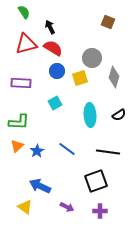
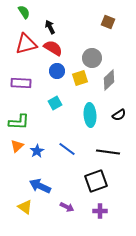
gray diamond: moved 5 px left, 3 px down; rotated 30 degrees clockwise
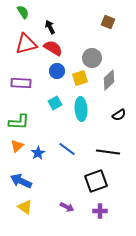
green semicircle: moved 1 px left
cyan ellipse: moved 9 px left, 6 px up
blue star: moved 1 px right, 2 px down
blue arrow: moved 19 px left, 5 px up
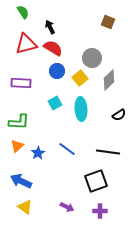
yellow square: rotated 21 degrees counterclockwise
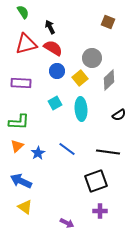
purple arrow: moved 16 px down
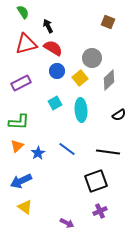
black arrow: moved 2 px left, 1 px up
purple rectangle: rotated 30 degrees counterclockwise
cyan ellipse: moved 1 px down
blue arrow: rotated 50 degrees counterclockwise
purple cross: rotated 24 degrees counterclockwise
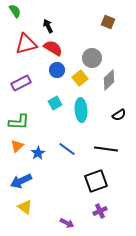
green semicircle: moved 8 px left, 1 px up
blue circle: moved 1 px up
black line: moved 2 px left, 3 px up
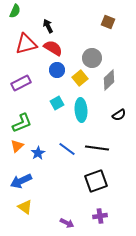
green semicircle: rotated 56 degrees clockwise
cyan square: moved 2 px right
green L-shape: moved 3 px right, 1 px down; rotated 25 degrees counterclockwise
black line: moved 9 px left, 1 px up
purple cross: moved 5 px down; rotated 16 degrees clockwise
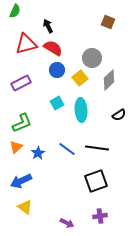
orange triangle: moved 1 px left, 1 px down
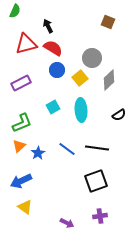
cyan square: moved 4 px left, 4 px down
orange triangle: moved 3 px right, 1 px up
